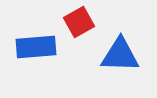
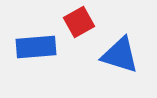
blue triangle: rotated 15 degrees clockwise
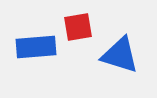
red square: moved 1 px left, 5 px down; rotated 20 degrees clockwise
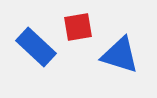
blue rectangle: rotated 48 degrees clockwise
